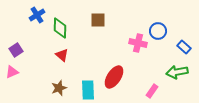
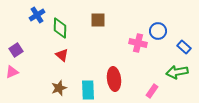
red ellipse: moved 2 px down; rotated 40 degrees counterclockwise
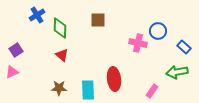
brown star: rotated 21 degrees clockwise
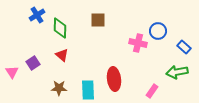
purple square: moved 17 px right, 13 px down
pink triangle: rotated 40 degrees counterclockwise
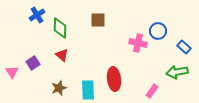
brown star: rotated 21 degrees counterclockwise
